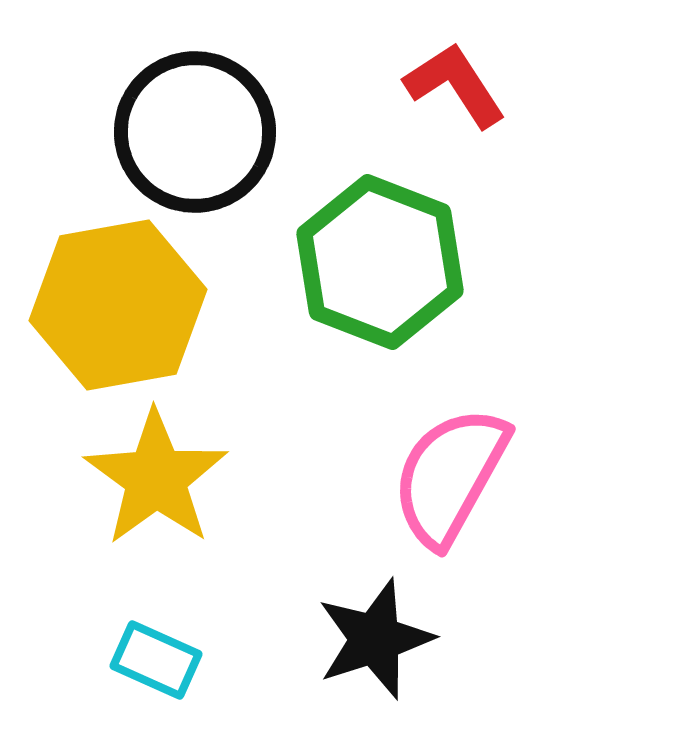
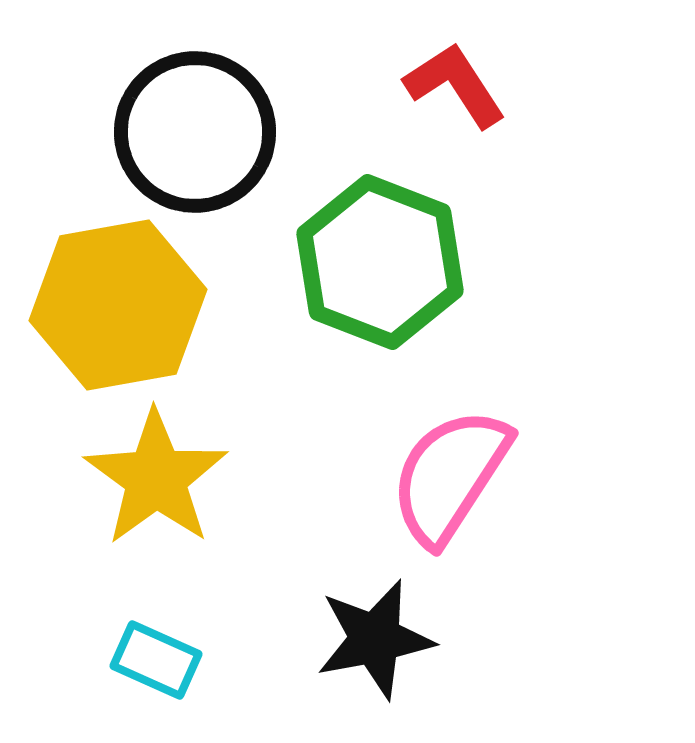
pink semicircle: rotated 4 degrees clockwise
black star: rotated 7 degrees clockwise
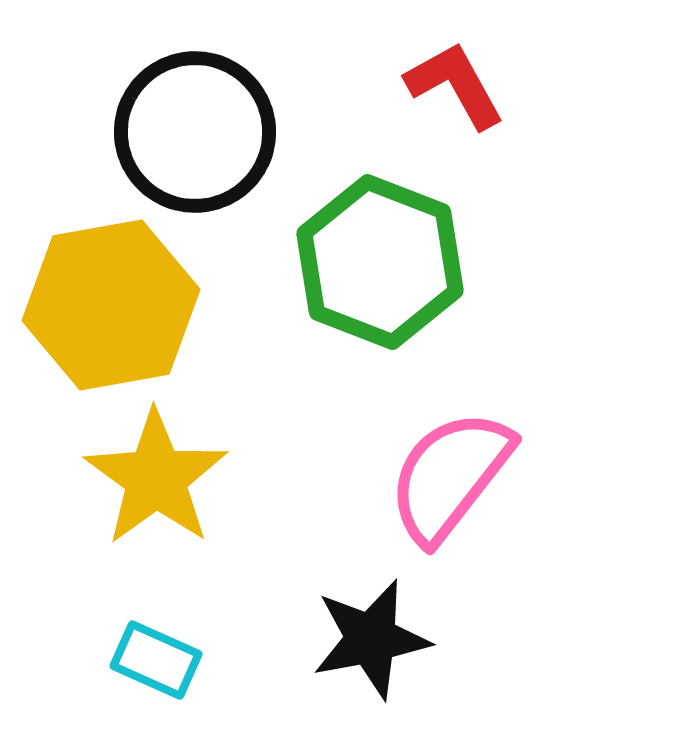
red L-shape: rotated 4 degrees clockwise
yellow hexagon: moved 7 px left
pink semicircle: rotated 5 degrees clockwise
black star: moved 4 px left
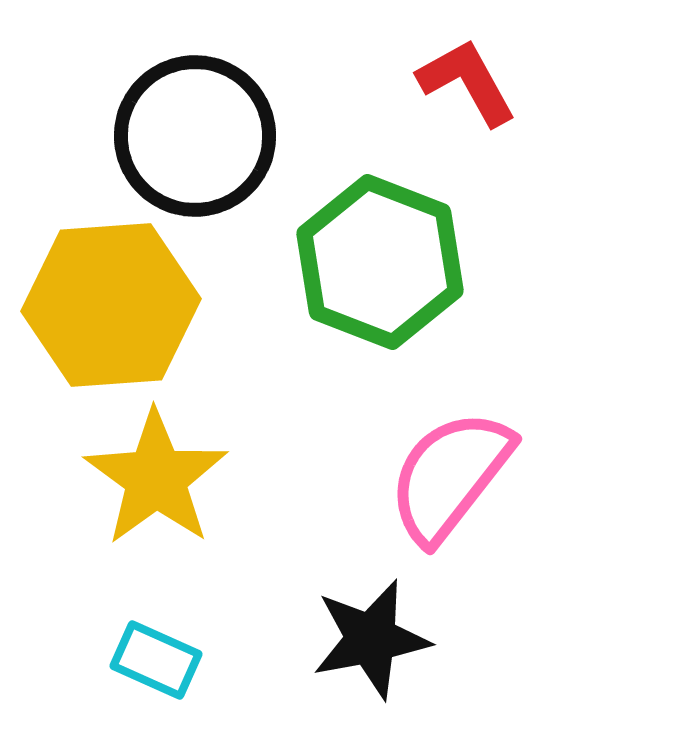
red L-shape: moved 12 px right, 3 px up
black circle: moved 4 px down
yellow hexagon: rotated 6 degrees clockwise
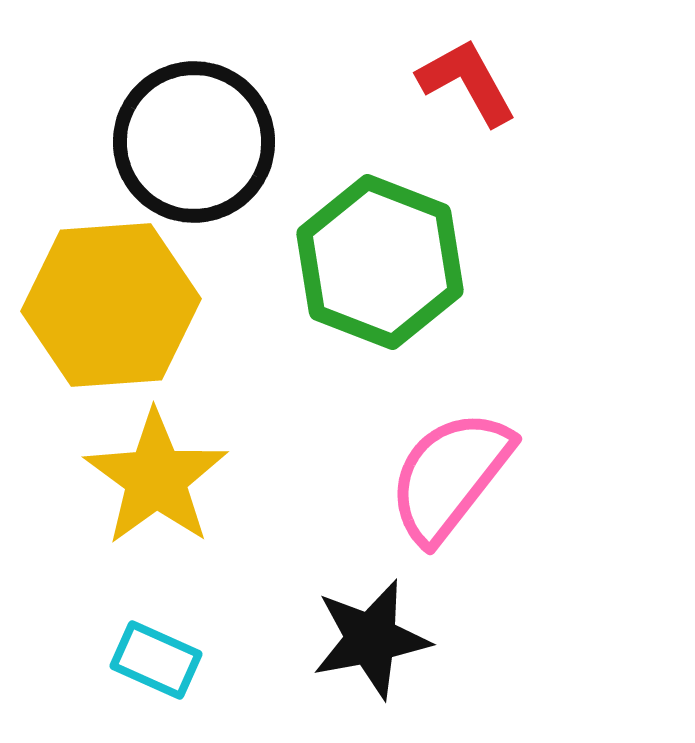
black circle: moved 1 px left, 6 px down
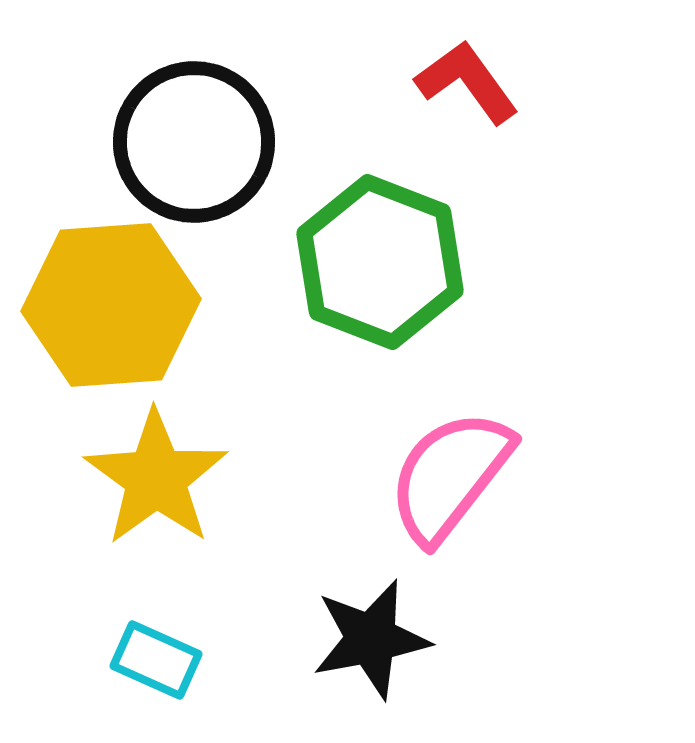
red L-shape: rotated 7 degrees counterclockwise
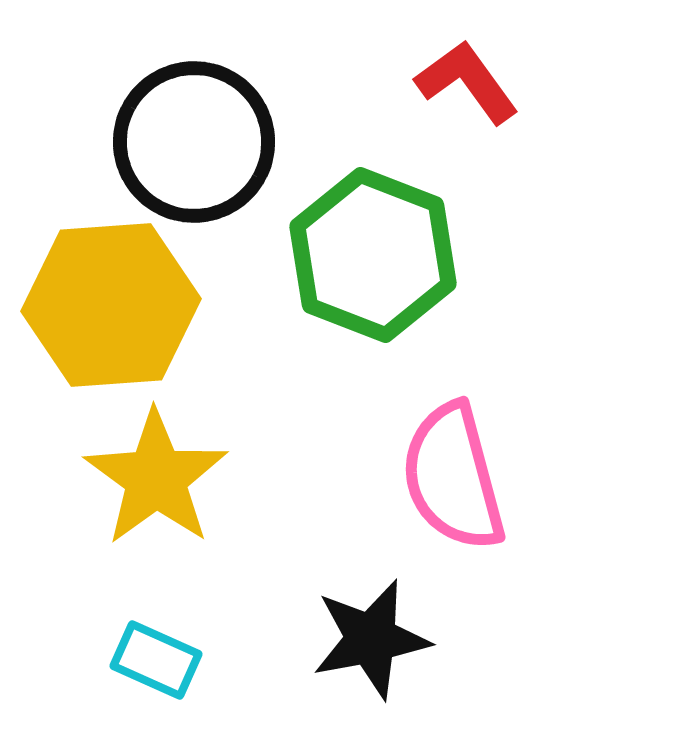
green hexagon: moved 7 px left, 7 px up
pink semicircle: moved 3 px right, 1 px down; rotated 53 degrees counterclockwise
